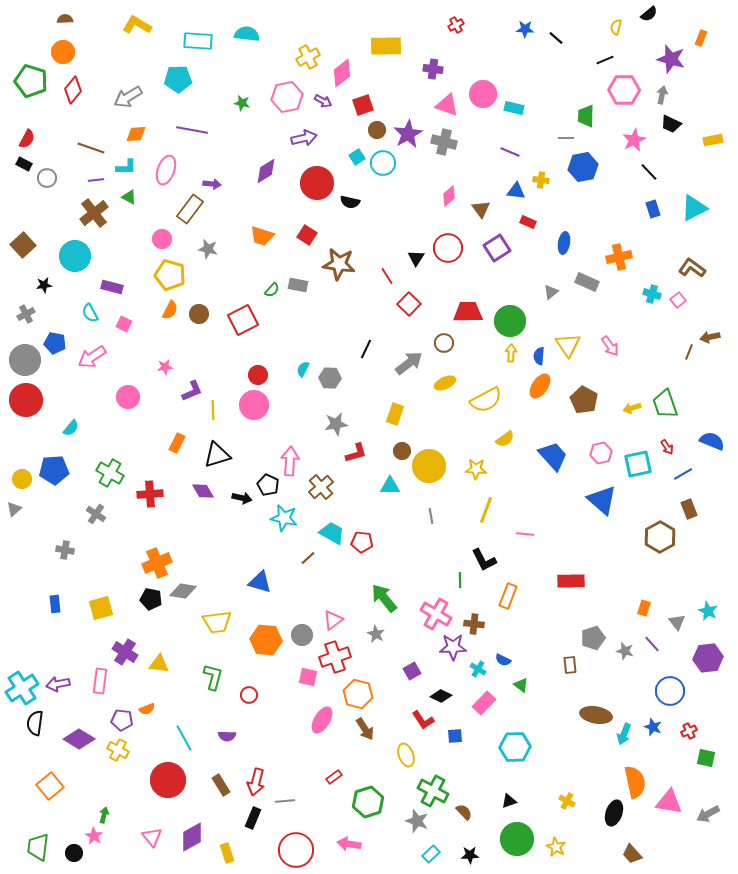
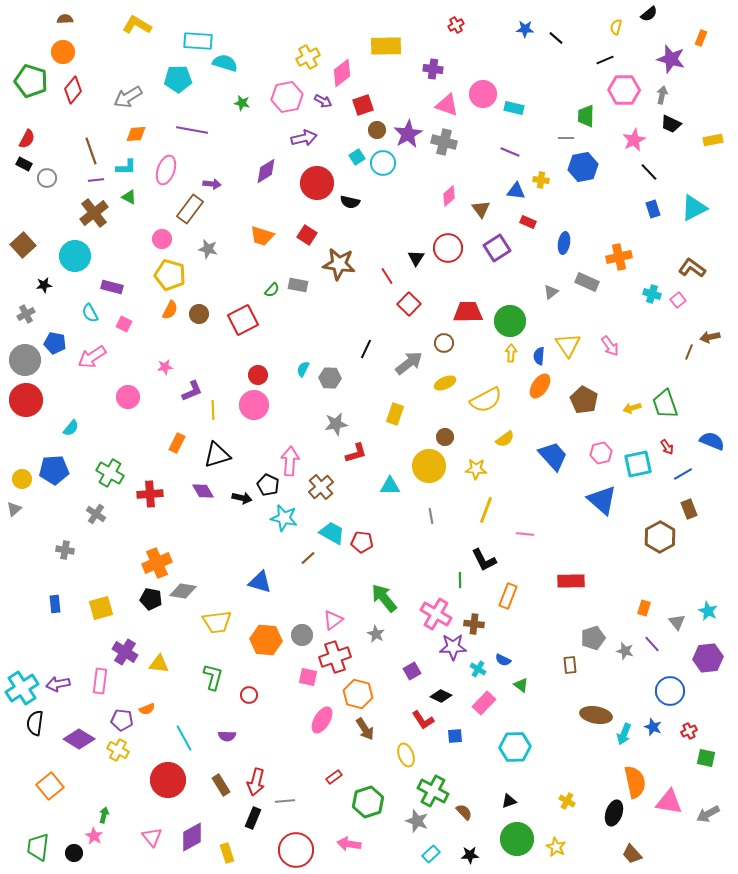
cyan semicircle at (247, 34): moved 22 px left, 29 px down; rotated 10 degrees clockwise
brown line at (91, 148): moved 3 px down; rotated 52 degrees clockwise
brown circle at (402, 451): moved 43 px right, 14 px up
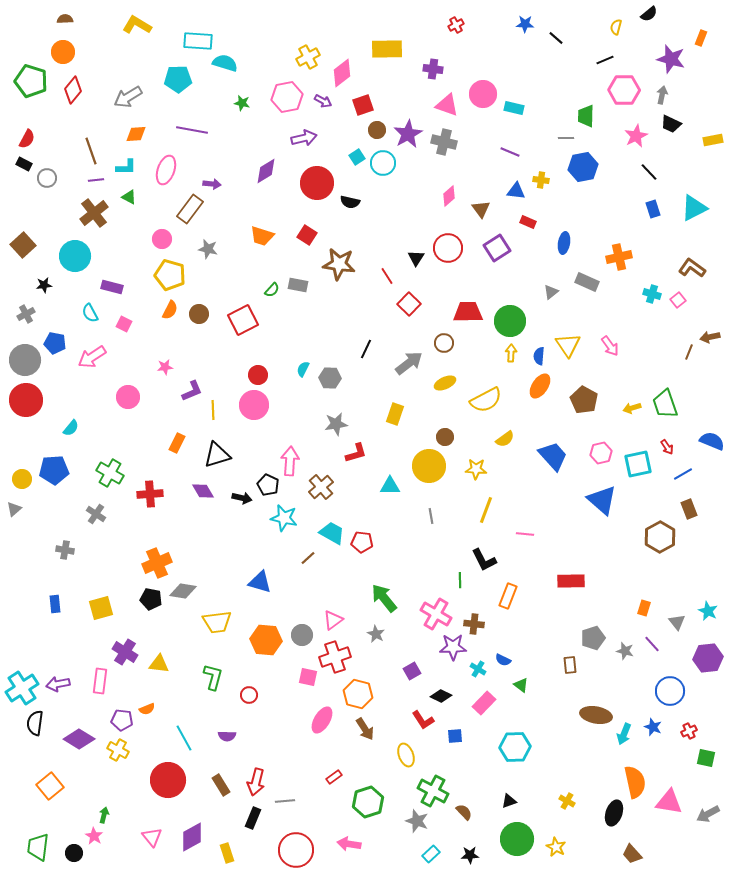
blue star at (525, 29): moved 5 px up
yellow rectangle at (386, 46): moved 1 px right, 3 px down
pink star at (634, 140): moved 2 px right, 4 px up
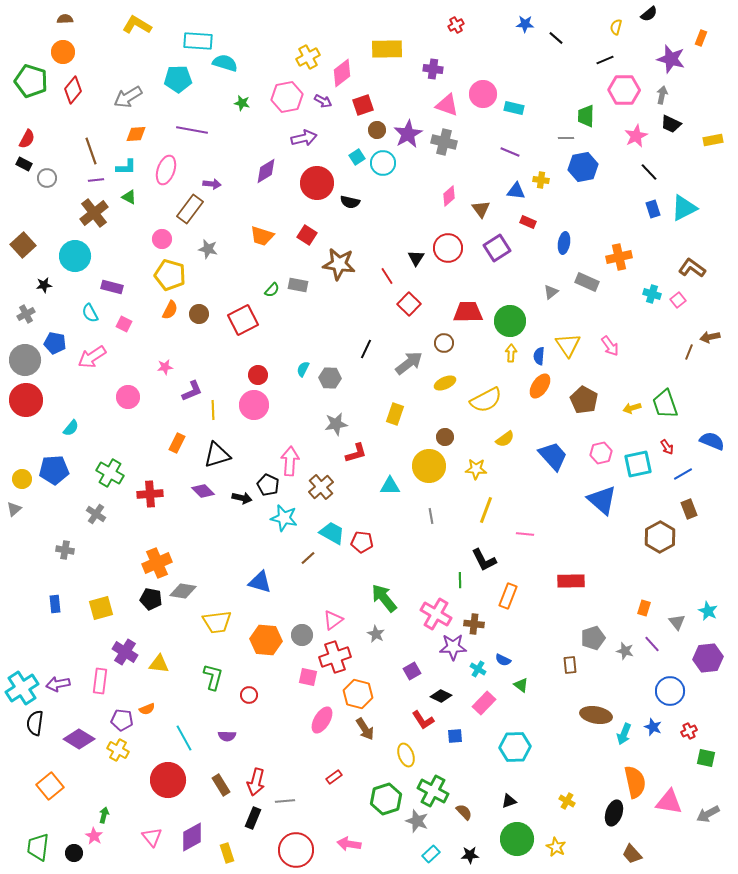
cyan triangle at (694, 208): moved 10 px left
purple diamond at (203, 491): rotated 15 degrees counterclockwise
green hexagon at (368, 802): moved 18 px right, 3 px up
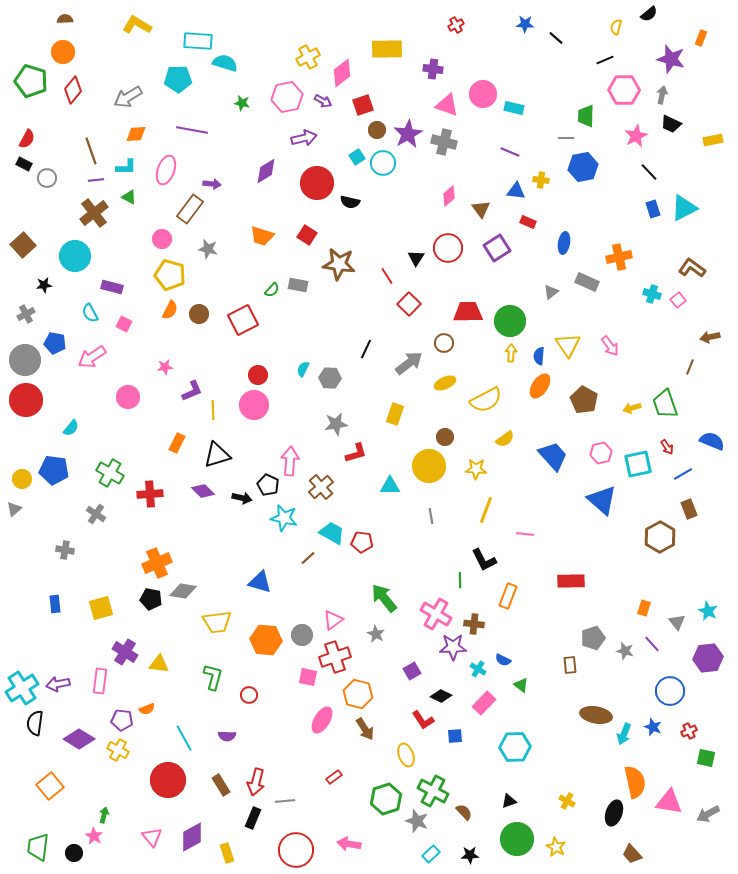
brown line at (689, 352): moved 1 px right, 15 px down
blue pentagon at (54, 470): rotated 12 degrees clockwise
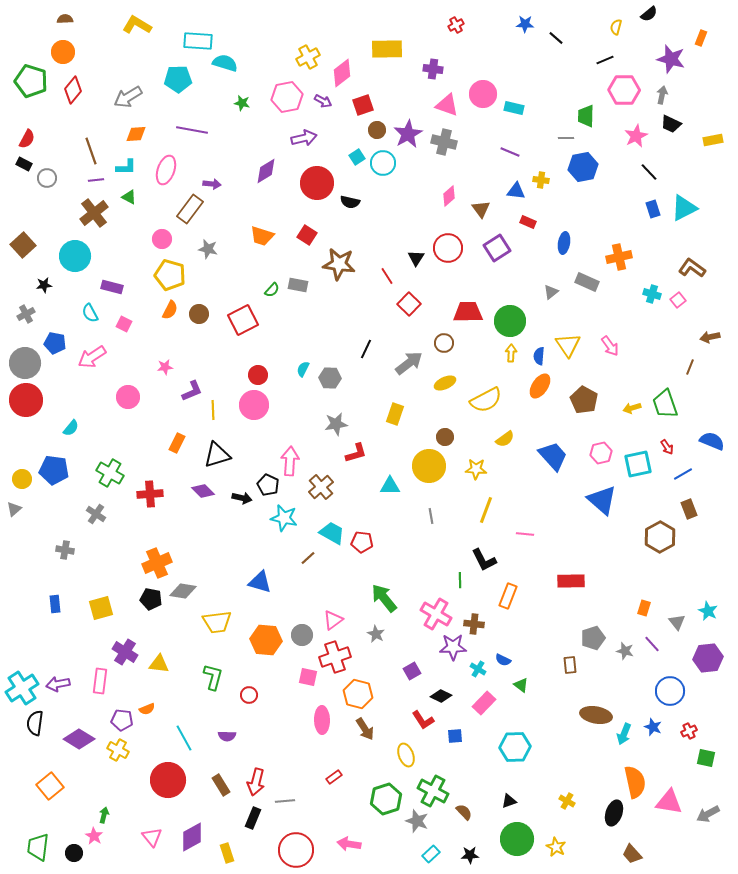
gray circle at (25, 360): moved 3 px down
pink ellipse at (322, 720): rotated 32 degrees counterclockwise
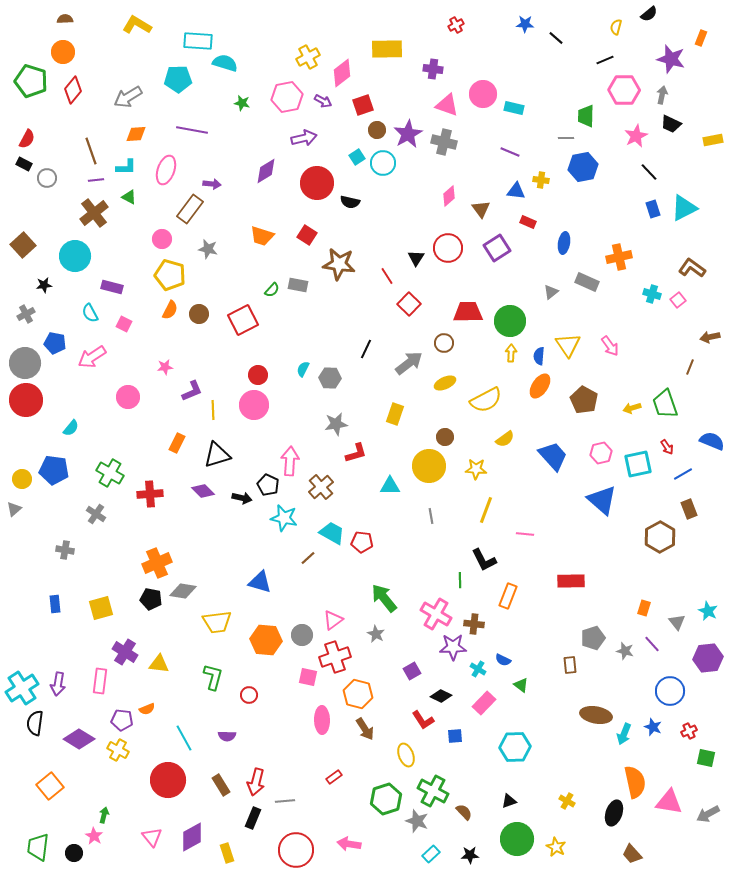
purple arrow at (58, 684): rotated 70 degrees counterclockwise
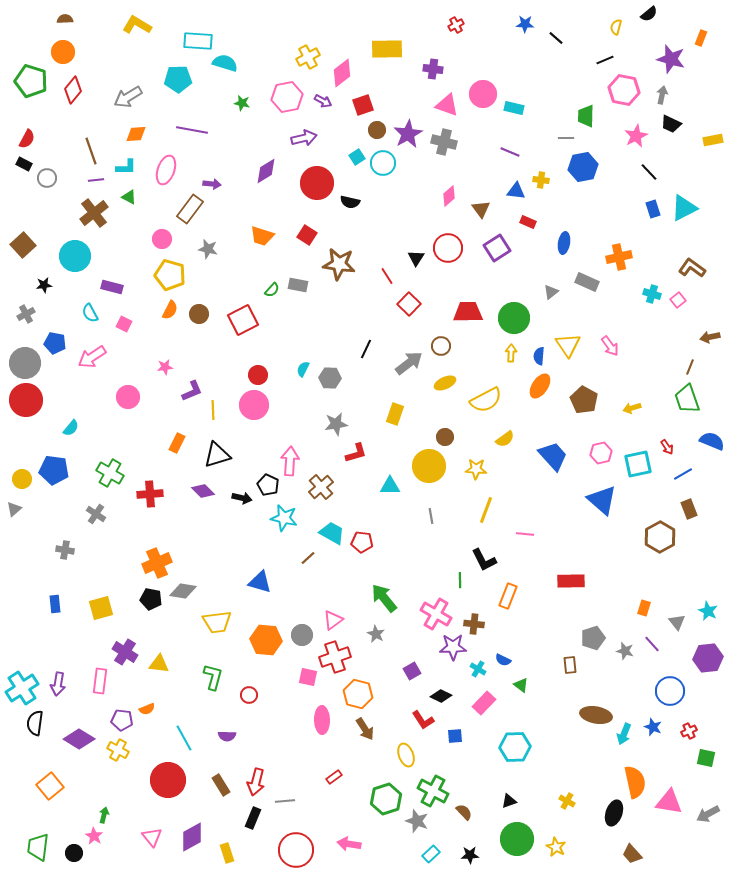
pink hexagon at (624, 90): rotated 12 degrees clockwise
green circle at (510, 321): moved 4 px right, 3 px up
brown circle at (444, 343): moved 3 px left, 3 px down
green trapezoid at (665, 404): moved 22 px right, 5 px up
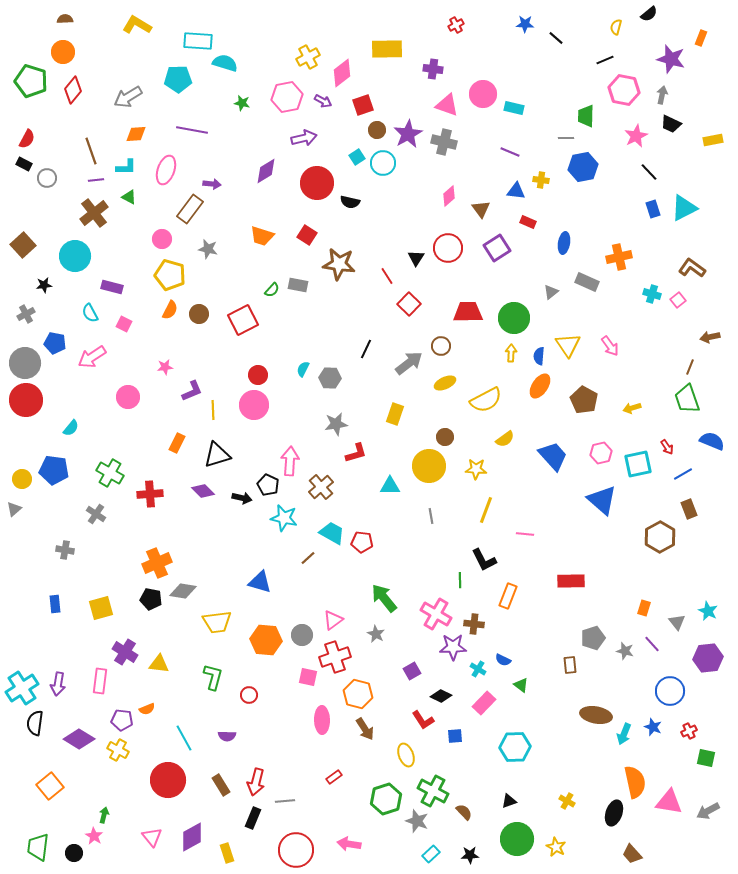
gray arrow at (708, 814): moved 3 px up
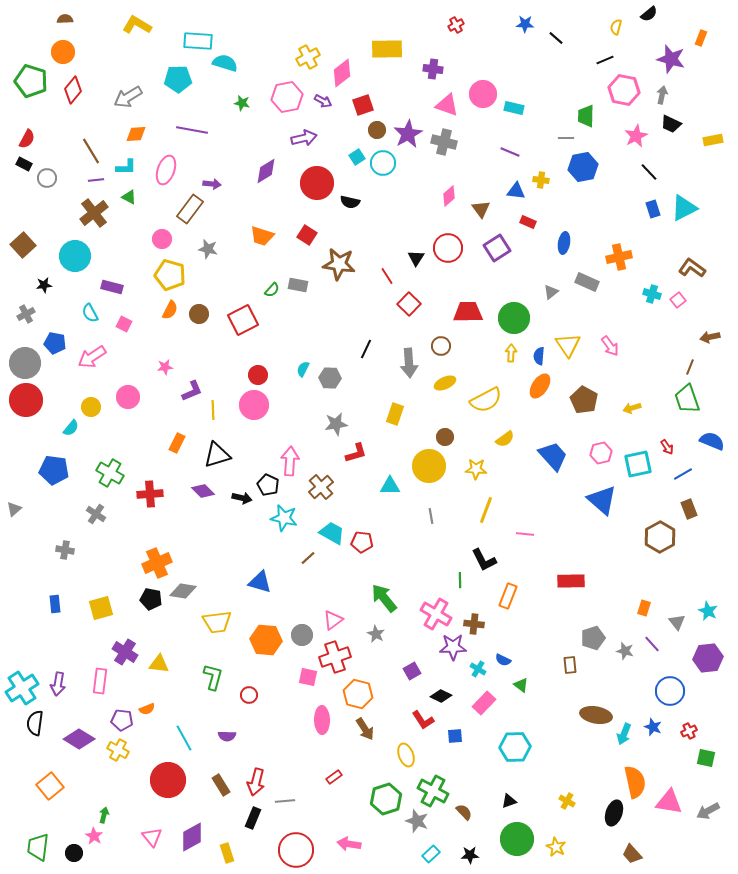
brown line at (91, 151): rotated 12 degrees counterclockwise
gray arrow at (409, 363): rotated 124 degrees clockwise
yellow circle at (22, 479): moved 69 px right, 72 px up
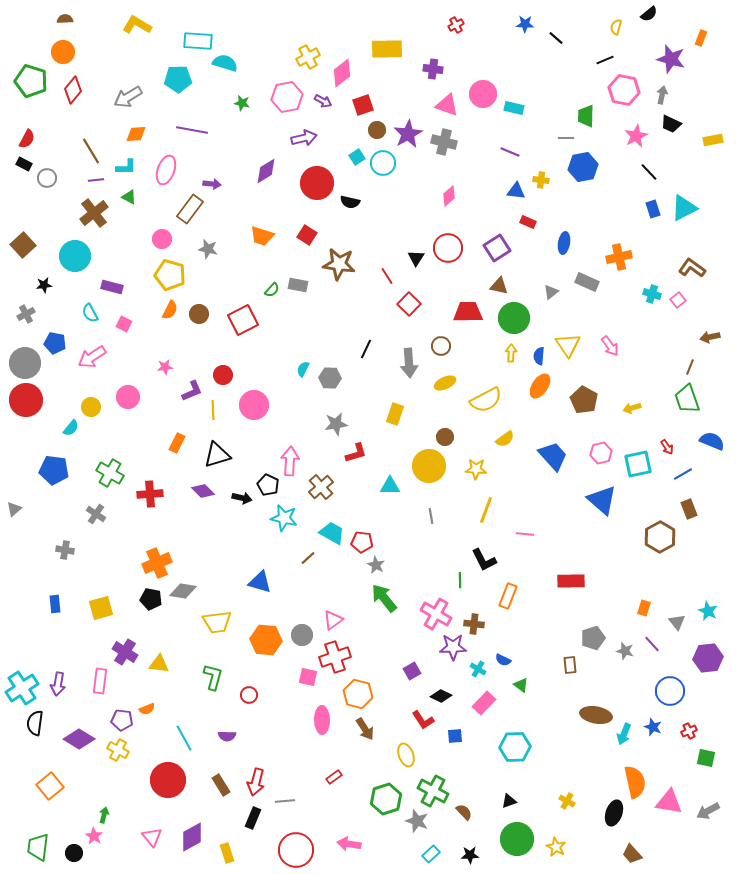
brown triangle at (481, 209): moved 18 px right, 77 px down; rotated 42 degrees counterclockwise
red circle at (258, 375): moved 35 px left
gray star at (376, 634): moved 69 px up
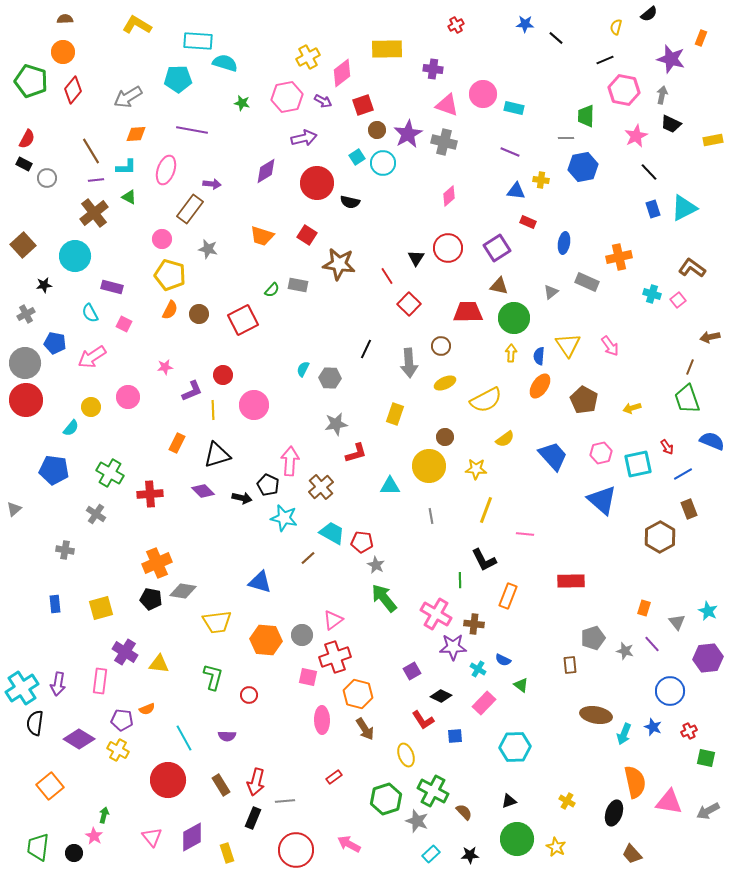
pink arrow at (349, 844): rotated 20 degrees clockwise
